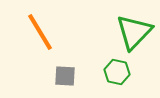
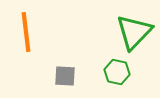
orange line: moved 14 px left; rotated 24 degrees clockwise
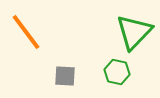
orange line: rotated 30 degrees counterclockwise
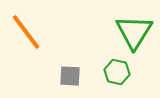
green triangle: rotated 12 degrees counterclockwise
gray square: moved 5 px right
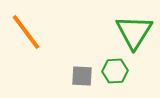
green hexagon: moved 2 px left, 1 px up; rotated 15 degrees counterclockwise
gray square: moved 12 px right
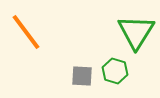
green triangle: moved 2 px right
green hexagon: rotated 20 degrees clockwise
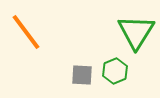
green hexagon: rotated 20 degrees clockwise
gray square: moved 1 px up
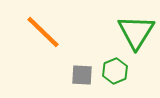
orange line: moved 17 px right; rotated 9 degrees counterclockwise
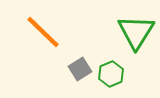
green hexagon: moved 4 px left, 3 px down
gray square: moved 2 px left, 6 px up; rotated 35 degrees counterclockwise
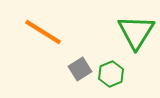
orange line: rotated 12 degrees counterclockwise
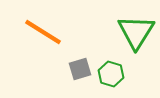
gray square: rotated 15 degrees clockwise
green hexagon: rotated 20 degrees counterclockwise
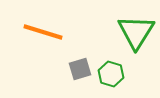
orange line: rotated 15 degrees counterclockwise
